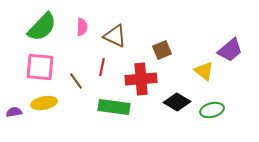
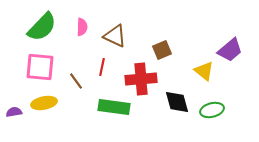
black diamond: rotated 44 degrees clockwise
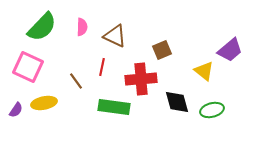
pink square: moved 12 px left; rotated 20 degrees clockwise
purple semicircle: moved 2 px right, 2 px up; rotated 133 degrees clockwise
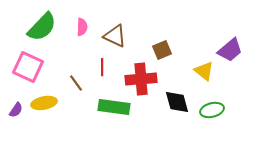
red line: rotated 12 degrees counterclockwise
brown line: moved 2 px down
